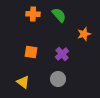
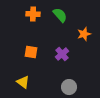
green semicircle: moved 1 px right
gray circle: moved 11 px right, 8 px down
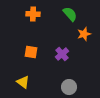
green semicircle: moved 10 px right, 1 px up
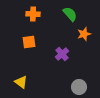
orange square: moved 2 px left, 10 px up; rotated 16 degrees counterclockwise
yellow triangle: moved 2 px left
gray circle: moved 10 px right
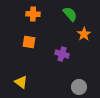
orange star: rotated 16 degrees counterclockwise
orange square: rotated 16 degrees clockwise
purple cross: rotated 32 degrees counterclockwise
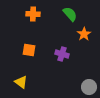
orange square: moved 8 px down
gray circle: moved 10 px right
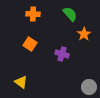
orange square: moved 1 px right, 6 px up; rotated 24 degrees clockwise
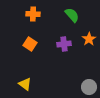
green semicircle: moved 2 px right, 1 px down
orange star: moved 5 px right, 5 px down
purple cross: moved 2 px right, 10 px up; rotated 24 degrees counterclockwise
yellow triangle: moved 4 px right, 2 px down
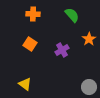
purple cross: moved 2 px left, 6 px down; rotated 24 degrees counterclockwise
